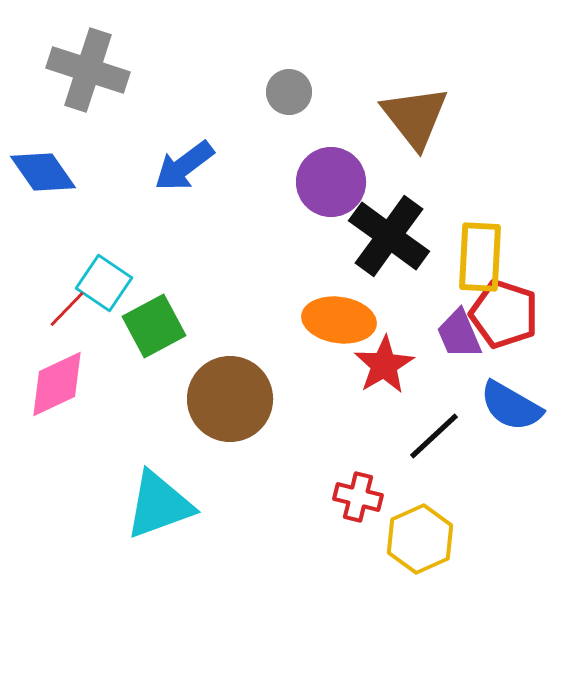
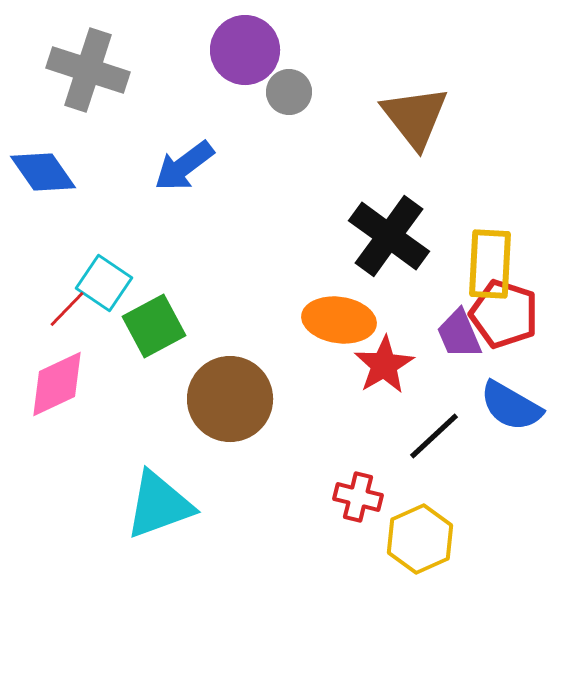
purple circle: moved 86 px left, 132 px up
yellow rectangle: moved 10 px right, 7 px down
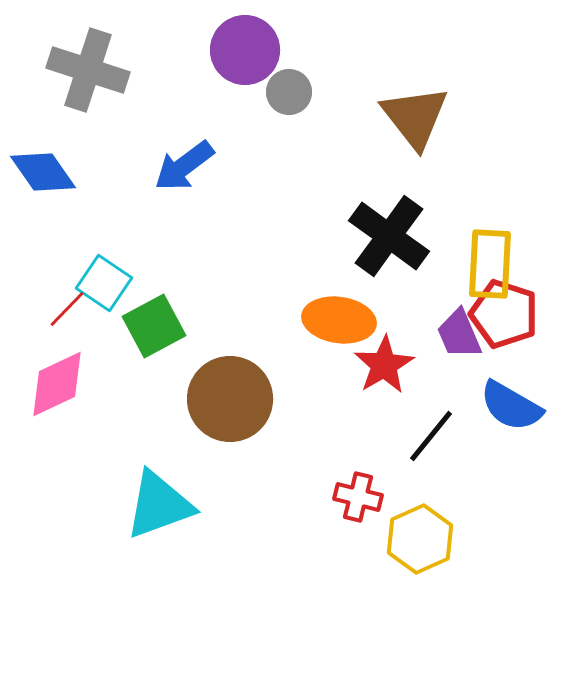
black line: moved 3 px left; rotated 8 degrees counterclockwise
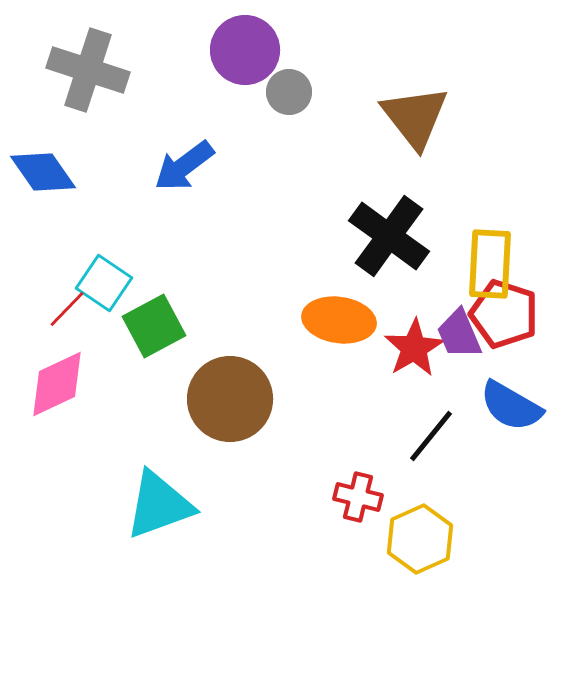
red star: moved 30 px right, 17 px up
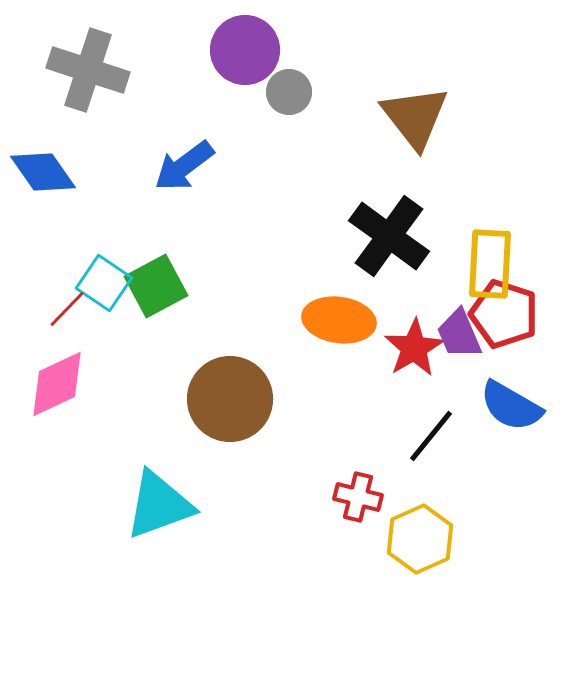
green square: moved 2 px right, 40 px up
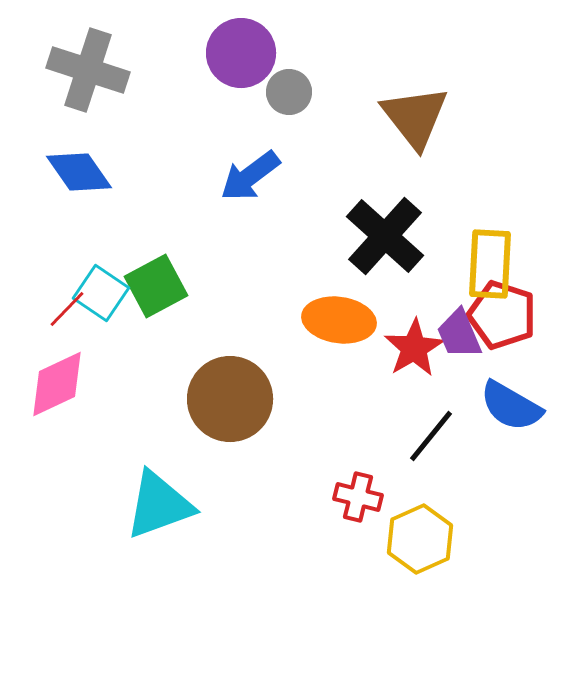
purple circle: moved 4 px left, 3 px down
blue arrow: moved 66 px right, 10 px down
blue diamond: moved 36 px right
black cross: moved 4 px left; rotated 6 degrees clockwise
cyan square: moved 3 px left, 10 px down
red pentagon: moved 2 px left, 1 px down
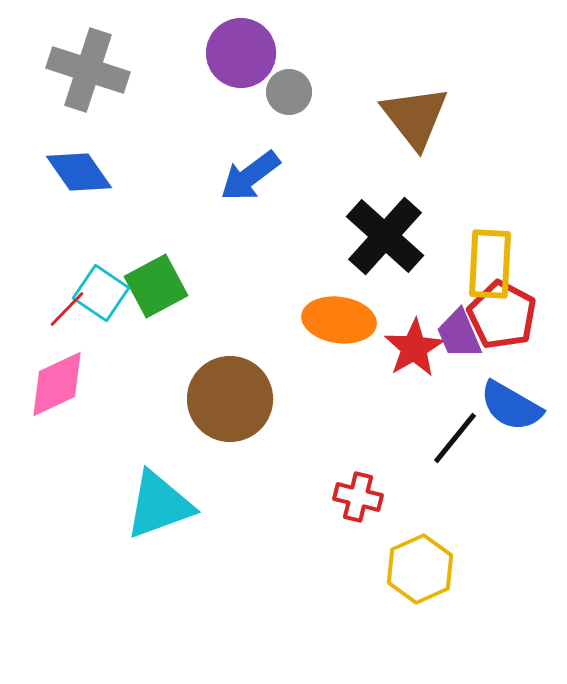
red pentagon: rotated 10 degrees clockwise
black line: moved 24 px right, 2 px down
yellow hexagon: moved 30 px down
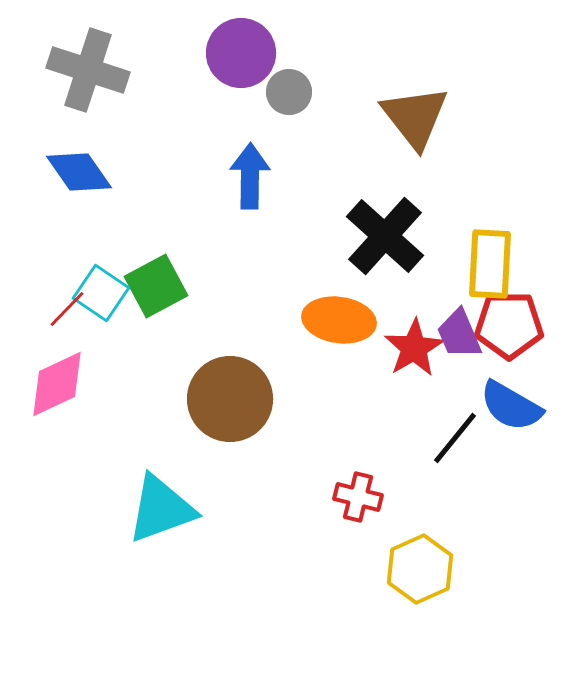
blue arrow: rotated 128 degrees clockwise
red pentagon: moved 7 px right, 10 px down; rotated 28 degrees counterclockwise
cyan triangle: moved 2 px right, 4 px down
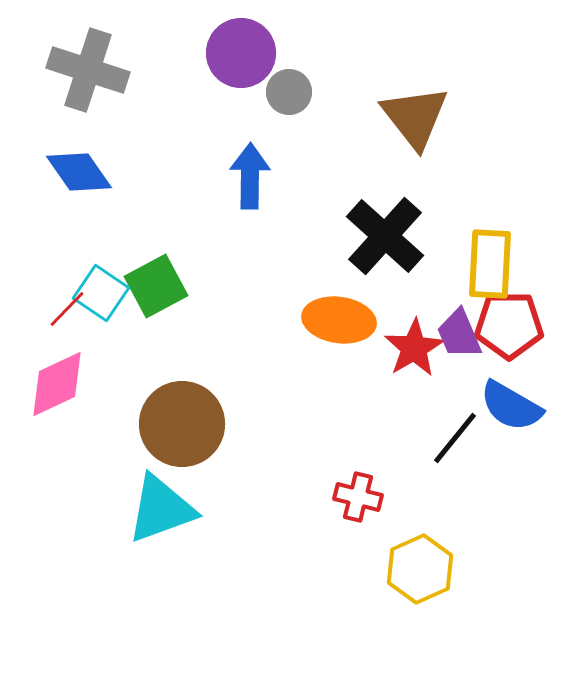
brown circle: moved 48 px left, 25 px down
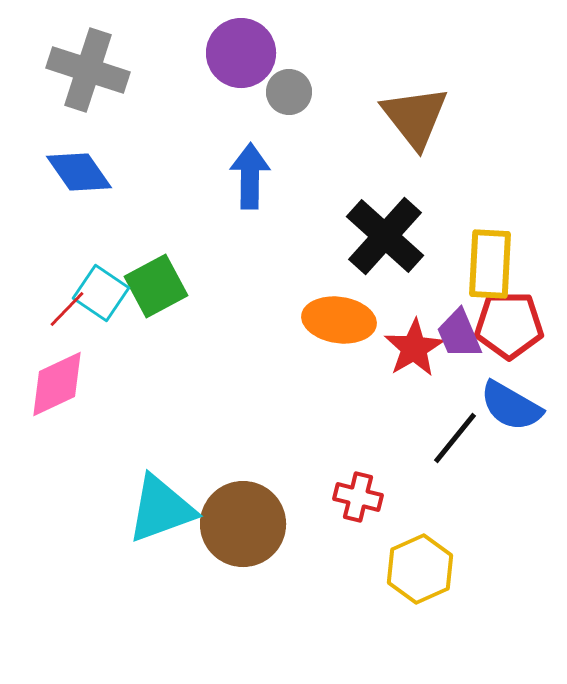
brown circle: moved 61 px right, 100 px down
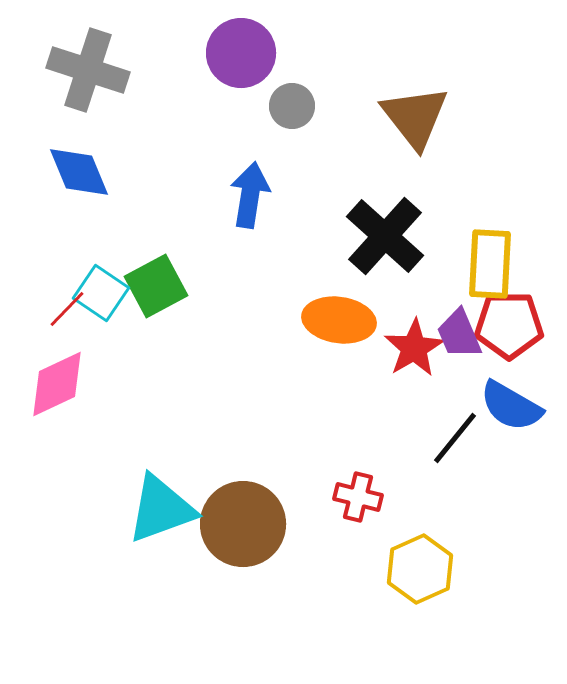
gray circle: moved 3 px right, 14 px down
blue diamond: rotated 12 degrees clockwise
blue arrow: moved 19 px down; rotated 8 degrees clockwise
